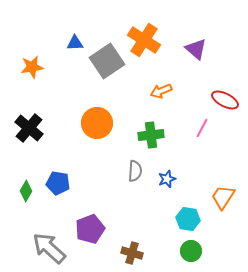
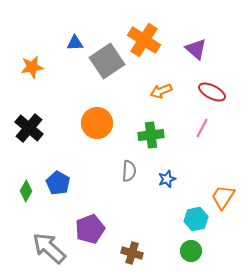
red ellipse: moved 13 px left, 8 px up
gray semicircle: moved 6 px left
blue pentagon: rotated 20 degrees clockwise
cyan hexagon: moved 8 px right; rotated 20 degrees counterclockwise
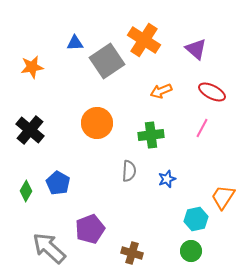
black cross: moved 1 px right, 2 px down
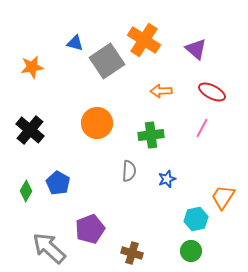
blue triangle: rotated 18 degrees clockwise
orange arrow: rotated 20 degrees clockwise
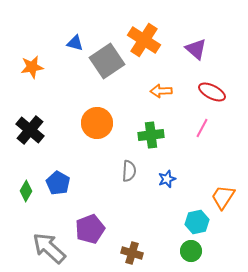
cyan hexagon: moved 1 px right, 3 px down
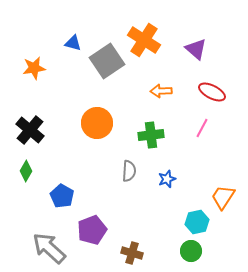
blue triangle: moved 2 px left
orange star: moved 2 px right, 1 px down
blue pentagon: moved 4 px right, 13 px down
green diamond: moved 20 px up
purple pentagon: moved 2 px right, 1 px down
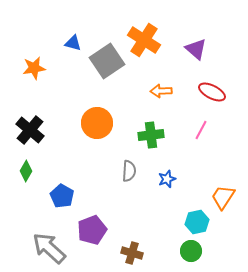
pink line: moved 1 px left, 2 px down
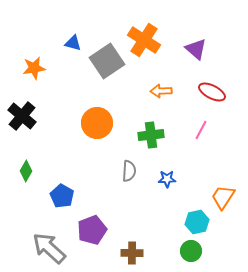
black cross: moved 8 px left, 14 px up
blue star: rotated 18 degrees clockwise
brown cross: rotated 15 degrees counterclockwise
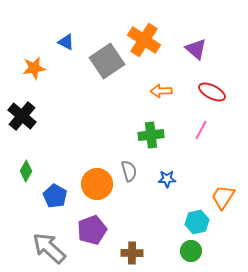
blue triangle: moved 7 px left, 1 px up; rotated 12 degrees clockwise
orange circle: moved 61 px down
gray semicircle: rotated 20 degrees counterclockwise
blue pentagon: moved 7 px left
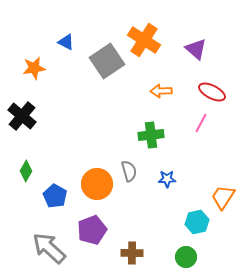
pink line: moved 7 px up
green circle: moved 5 px left, 6 px down
